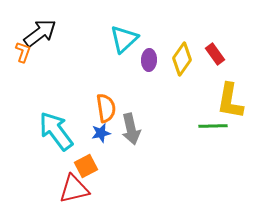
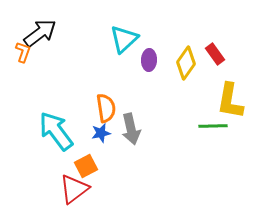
yellow diamond: moved 4 px right, 4 px down
red triangle: rotated 24 degrees counterclockwise
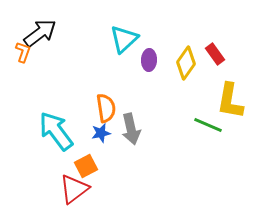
green line: moved 5 px left, 1 px up; rotated 24 degrees clockwise
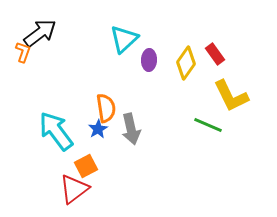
yellow L-shape: moved 1 px right, 5 px up; rotated 36 degrees counterclockwise
blue star: moved 3 px left, 4 px up; rotated 18 degrees counterclockwise
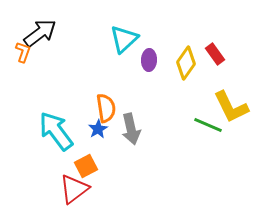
yellow L-shape: moved 11 px down
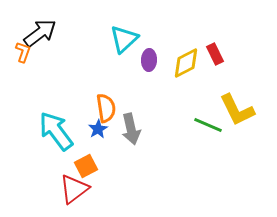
red rectangle: rotated 10 degrees clockwise
yellow diamond: rotated 28 degrees clockwise
yellow L-shape: moved 6 px right, 3 px down
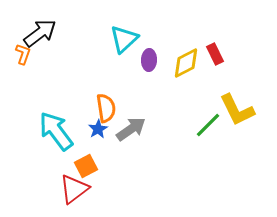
orange L-shape: moved 2 px down
green line: rotated 68 degrees counterclockwise
gray arrow: rotated 112 degrees counterclockwise
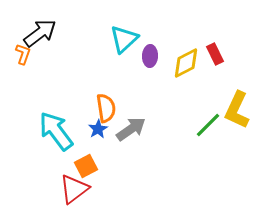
purple ellipse: moved 1 px right, 4 px up
yellow L-shape: rotated 51 degrees clockwise
